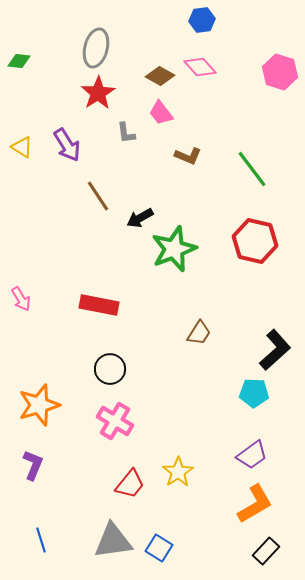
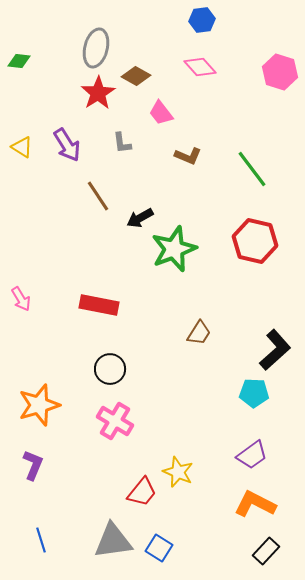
brown diamond: moved 24 px left
gray L-shape: moved 4 px left, 10 px down
yellow star: rotated 16 degrees counterclockwise
red trapezoid: moved 12 px right, 8 px down
orange L-shape: rotated 123 degrees counterclockwise
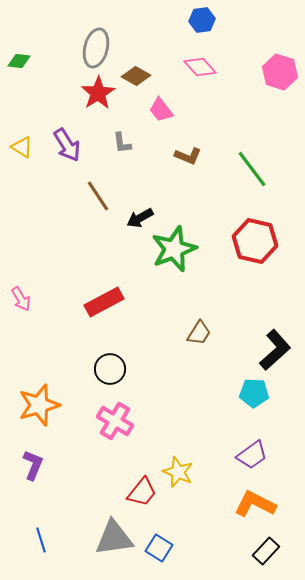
pink trapezoid: moved 3 px up
red rectangle: moved 5 px right, 3 px up; rotated 39 degrees counterclockwise
gray triangle: moved 1 px right, 3 px up
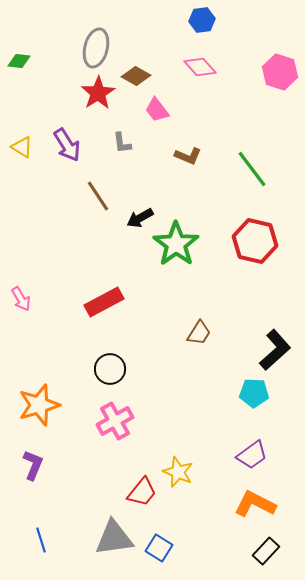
pink trapezoid: moved 4 px left
green star: moved 2 px right, 5 px up; rotated 15 degrees counterclockwise
pink cross: rotated 30 degrees clockwise
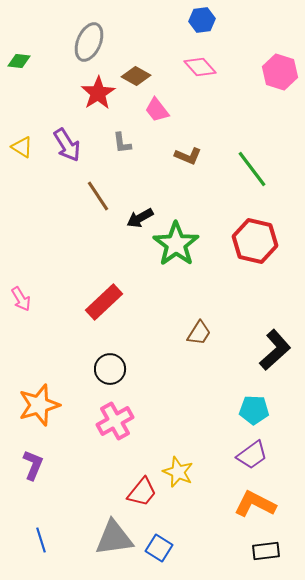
gray ellipse: moved 7 px left, 6 px up; rotated 9 degrees clockwise
red rectangle: rotated 15 degrees counterclockwise
cyan pentagon: moved 17 px down
black rectangle: rotated 40 degrees clockwise
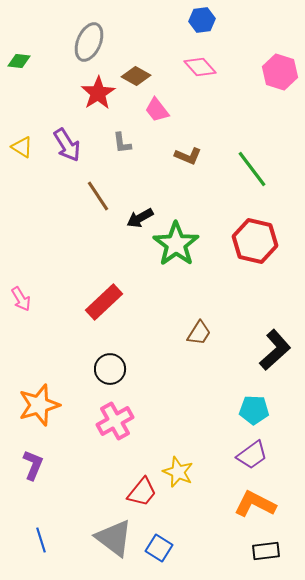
gray triangle: rotated 45 degrees clockwise
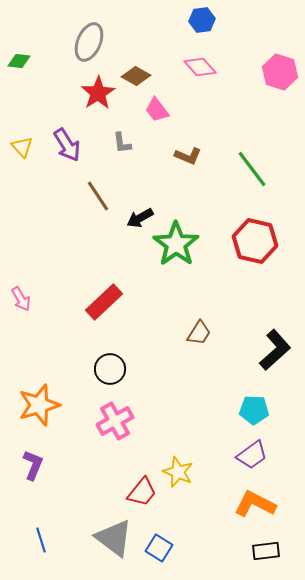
yellow triangle: rotated 15 degrees clockwise
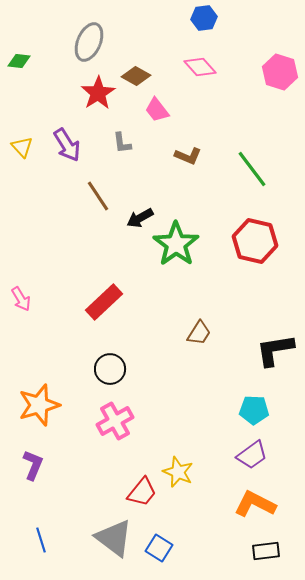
blue hexagon: moved 2 px right, 2 px up
black L-shape: rotated 147 degrees counterclockwise
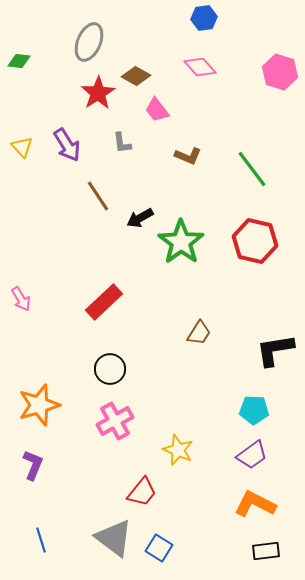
green star: moved 5 px right, 2 px up
yellow star: moved 22 px up
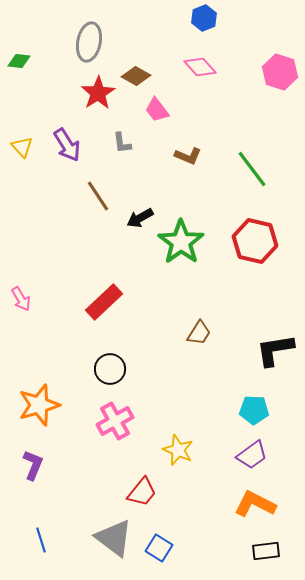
blue hexagon: rotated 15 degrees counterclockwise
gray ellipse: rotated 12 degrees counterclockwise
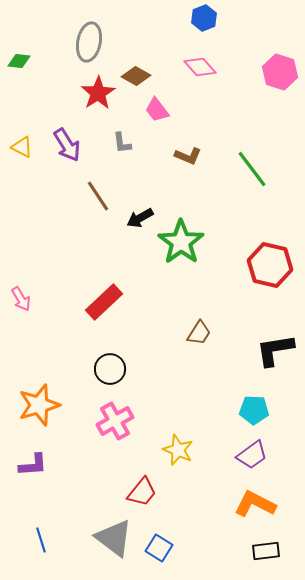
yellow triangle: rotated 20 degrees counterclockwise
red hexagon: moved 15 px right, 24 px down
purple L-shape: rotated 64 degrees clockwise
